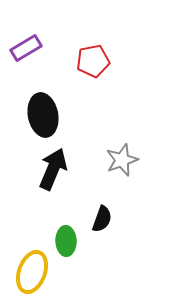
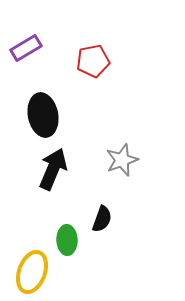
green ellipse: moved 1 px right, 1 px up
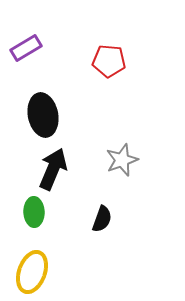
red pentagon: moved 16 px right; rotated 16 degrees clockwise
green ellipse: moved 33 px left, 28 px up
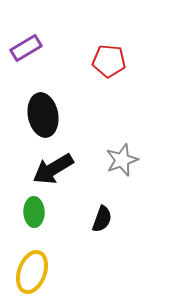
black arrow: rotated 144 degrees counterclockwise
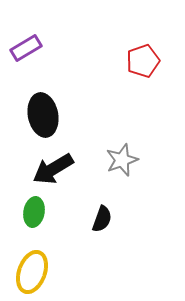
red pentagon: moved 34 px right; rotated 24 degrees counterclockwise
green ellipse: rotated 12 degrees clockwise
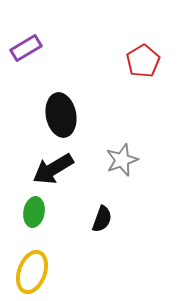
red pentagon: rotated 12 degrees counterclockwise
black ellipse: moved 18 px right
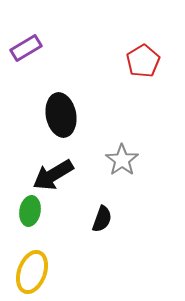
gray star: rotated 16 degrees counterclockwise
black arrow: moved 6 px down
green ellipse: moved 4 px left, 1 px up
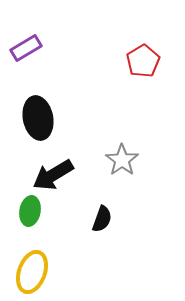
black ellipse: moved 23 px left, 3 px down
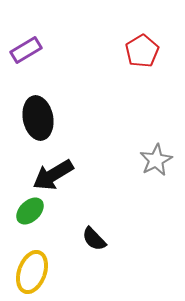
purple rectangle: moved 2 px down
red pentagon: moved 1 px left, 10 px up
gray star: moved 34 px right; rotated 8 degrees clockwise
green ellipse: rotated 36 degrees clockwise
black semicircle: moved 8 px left, 20 px down; rotated 116 degrees clockwise
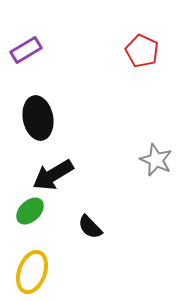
red pentagon: rotated 16 degrees counterclockwise
gray star: rotated 20 degrees counterclockwise
black semicircle: moved 4 px left, 12 px up
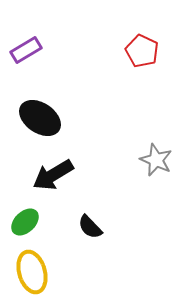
black ellipse: moved 2 px right; rotated 45 degrees counterclockwise
green ellipse: moved 5 px left, 11 px down
yellow ellipse: rotated 36 degrees counterclockwise
